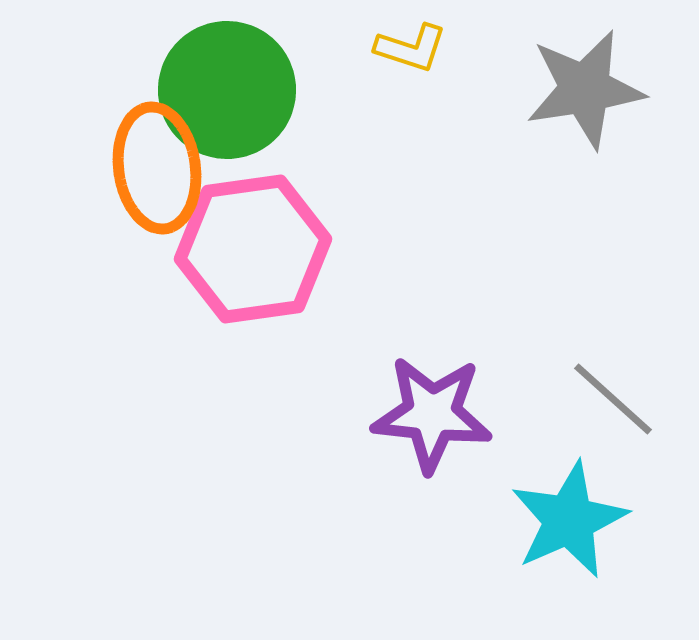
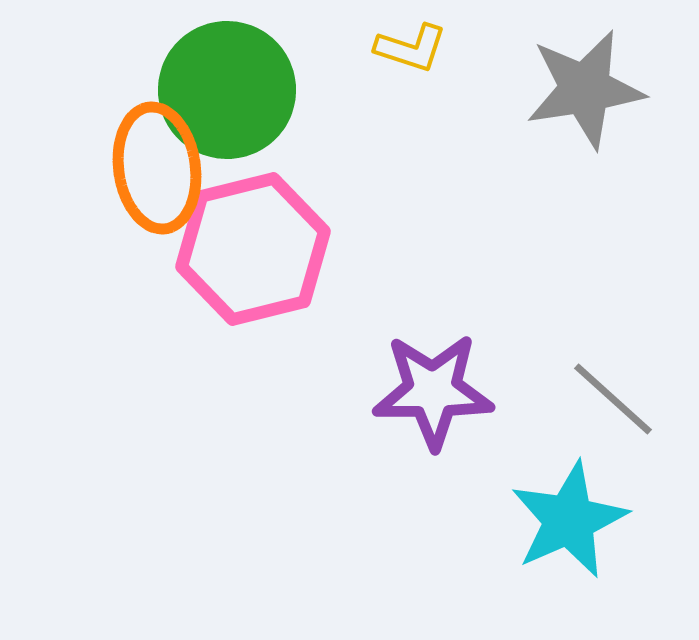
pink hexagon: rotated 6 degrees counterclockwise
purple star: moved 1 px right, 23 px up; rotated 6 degrees counterclockwise
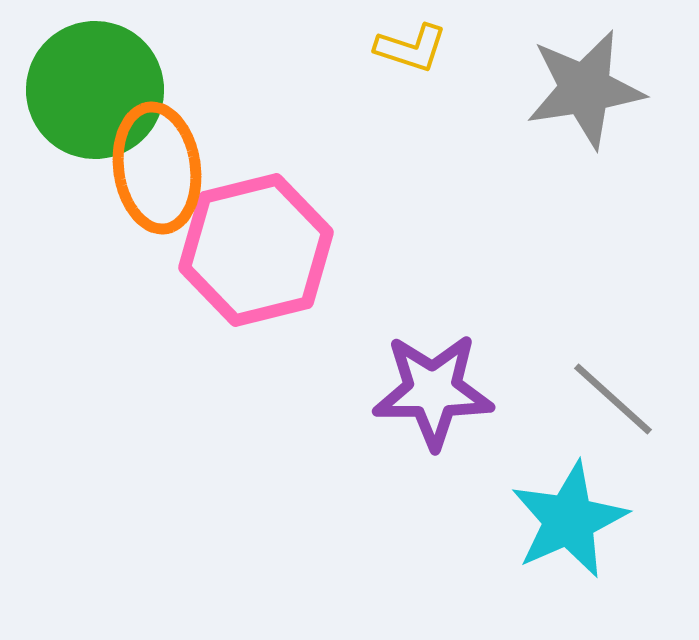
green circle: moved 132 px left
pink hexagon: moved 3 px right, 1 px down
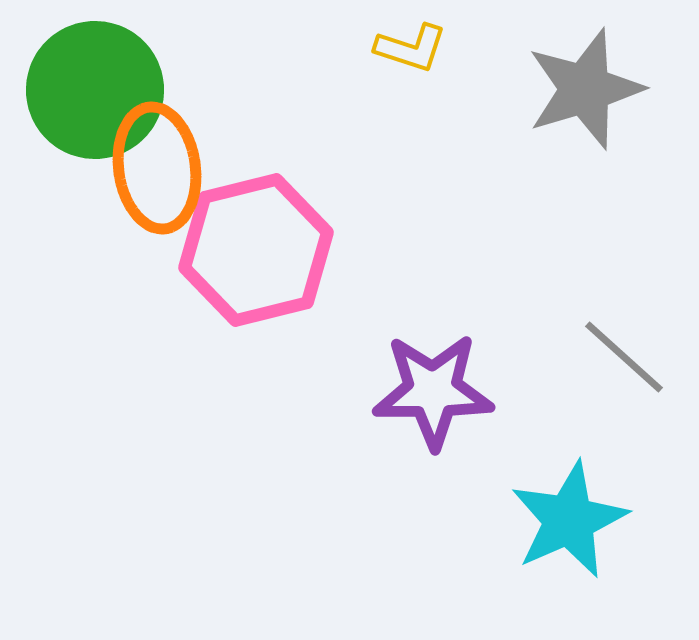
gray star: rotated 8 degrees counterclockwise
gray line: moved 11 px right, 42 px up
